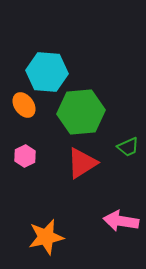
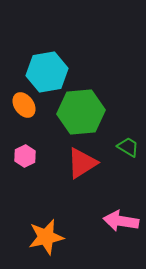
cyan hexagon: rotated 15 degrees counterclockwise
green trapezoid: rotated 125 degrees counterclockwise
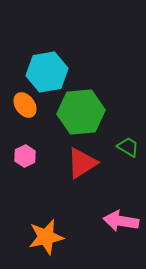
orange ellipse: moved 1 px right
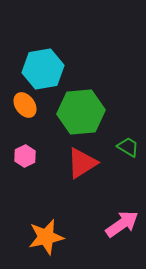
cyan hexagon: moved 4 px left, 3 px up
pink arrow: moved 1 px right, 3 px down; rotated 136 degrees clockwise
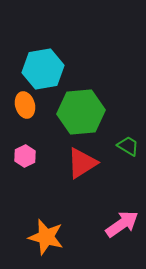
orange ellipse: rotated 20 degrees clockwise
green trapezoid: moved 1 px up
orange star: rotated 27 degrees clockwise
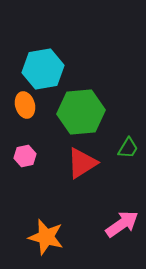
green trapezoid: moved 2 px down; rotated 90 degrees clockwise
pink hexagon: rotated 15 degrees clockwise
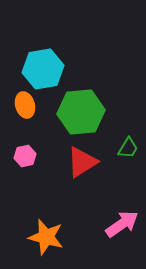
red triangle: moved 1 px up
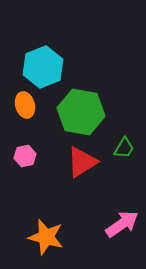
cyan hexagon: moved 2 px up; rotated 12 degrees counterclockwise
green hexagon: rotated 15 degrees clockwise
green trapezoid: moved 4 px left
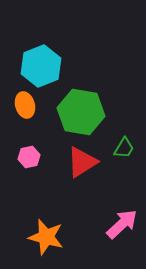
cyan hexagon: moved 2 px left, 1 px up
pink hexagon: moved 4 px right, 1 px down
pink arrow: rotated 8 degrees counterclockwise
